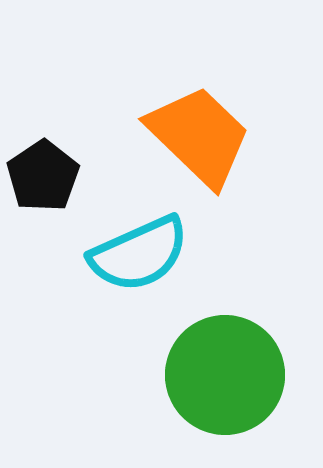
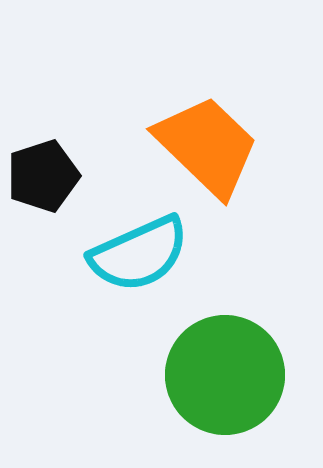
orange trapezoid: moved 8 px right, 10 px down
black pentagon: rotated 16 degrees clockwise
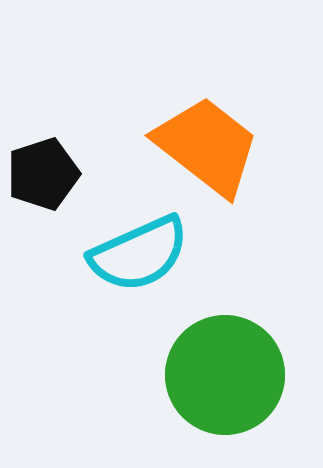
orange trapezoid: rotated 6 degrees counterclockwise
black pentagon: moved 2 px up
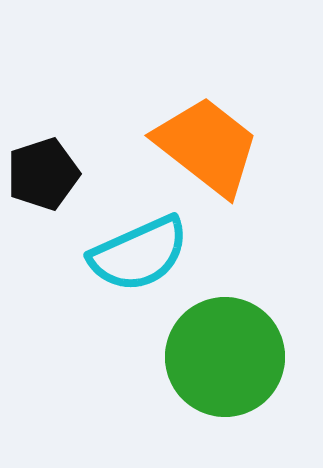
green circle: moved 18 px up
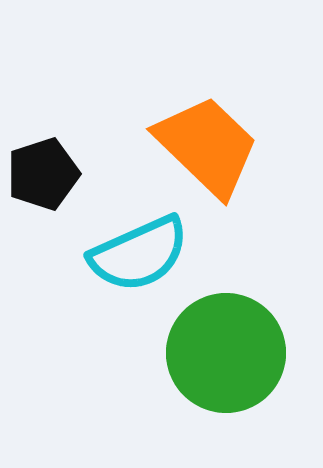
orange trapezoid: rotated 6 degrees clockwise
green circle: moved 1 px right, 4 px up
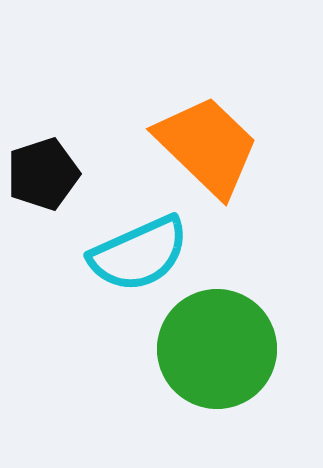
green circle: moved 9 px left, 4 px up
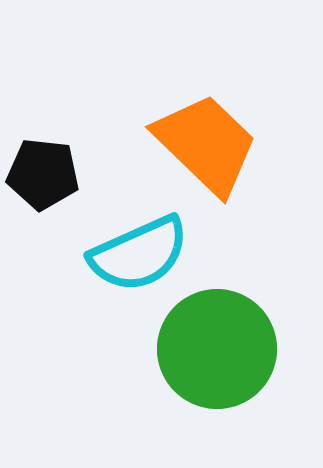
orange trapezoid: moved 1 px left, 2 px up
black pentagon: rotated 24 degrees clockwise
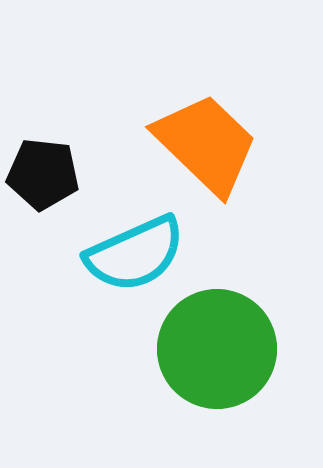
cyan semicircle: moved 4 px left
